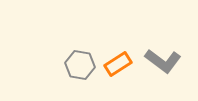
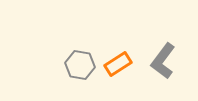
gray L-shape: rotated 90 degrees clockwise
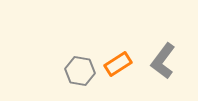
gray hexagon: moved 6 px down
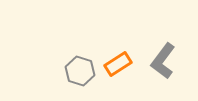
gray hexagon: rotated 8 degrees clockwise
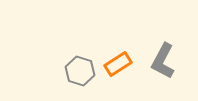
gray L-shape: rotated 9 degrees counterclockwise
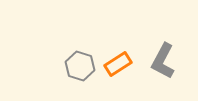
gray hexagon: moved 5 px up
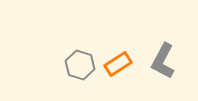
gray hexagon: moved 1 px up
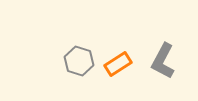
gray hexagon: moved 1 px left, 4 px up
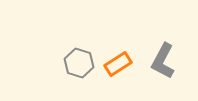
gray hexagon: moved 2 px down
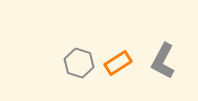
orange rectangle: moved 1 px up
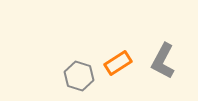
gray hexagon: moved 13 px down
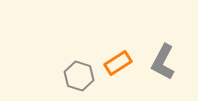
gray L-shape: moved 1 px down
